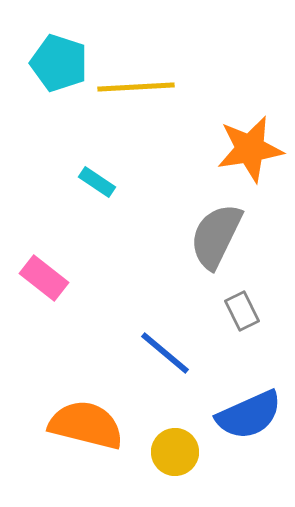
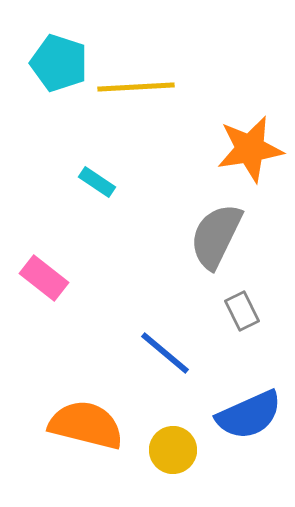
yellow circle: moved 2 px left, 2 px up
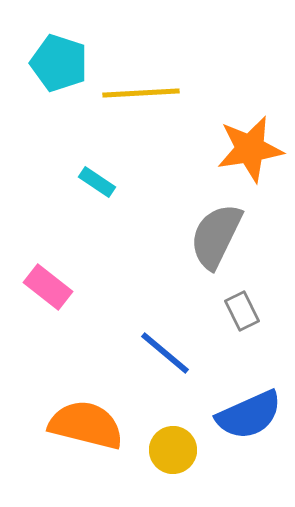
yellow line: moved 5 px right, 6 px down
pink rectangle: moved 4 px right, 9 px down
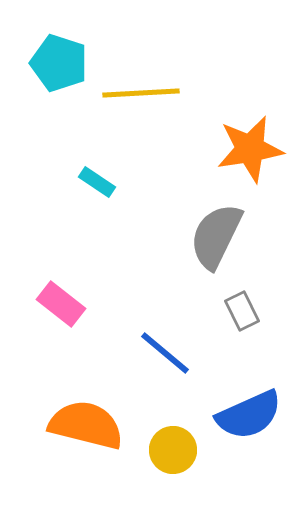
pink rectangle: moved 13 px right, 17 px down
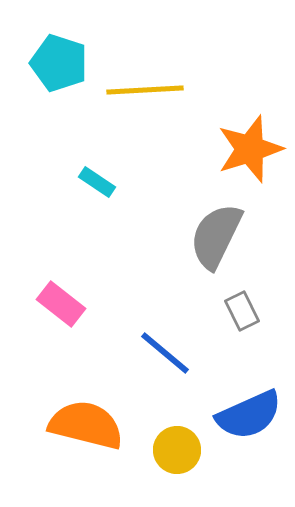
yellow line: moved 4 px right, 3 px up
orange star: rotated 8 degrees counterclockwise
yellow circle: moved 4 px right
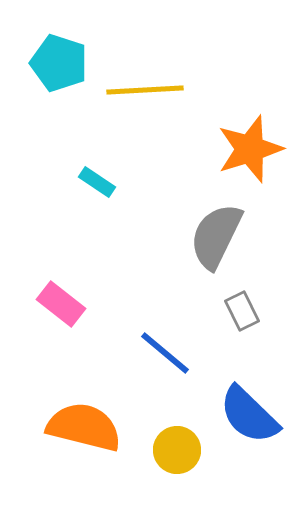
blue semicircle: rotated 68 degrees clockwise
orange semicircle: moved 2 px left, 2 px down
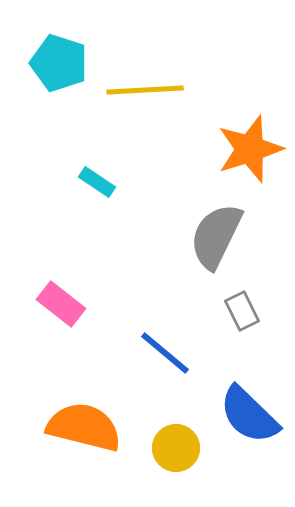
yellow circle: moved 1 px left, 2 px up
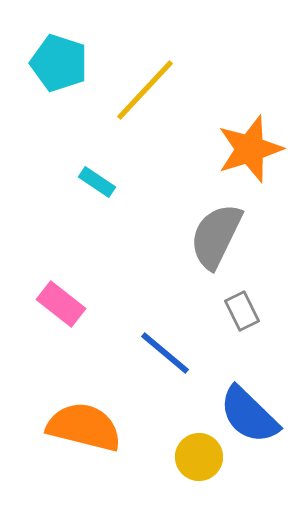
yellow line: rotated 44 degrees counterclockwise
yellow circle: moved 23 px right, 9 px down
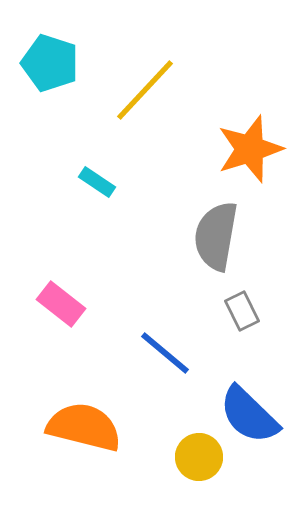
cyan pentagon: moved 9 px left
gray semicircle: rotated 16 degrees counterclockwise
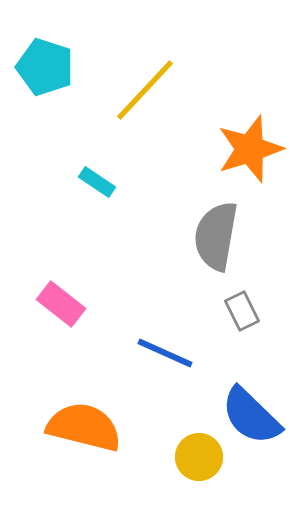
cyan pentagon: moved 5 px left, 4 px down
blue line: rotated 16 degrees counterclockwise
blue semicircle: moved 2 px right, 1 px down
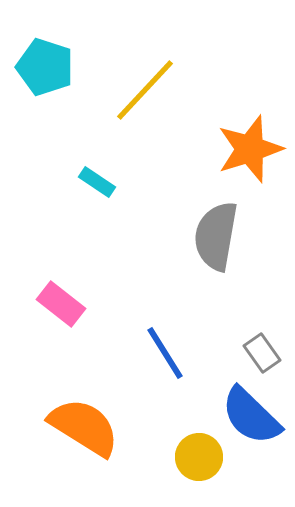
gray rectangle: moved 20 px right, 42 px down; rotated 9 degrees counterclockwise
blue line: rotated 34 degrees clockwise
orange semicircle: rotated 18 degrees clockwise
